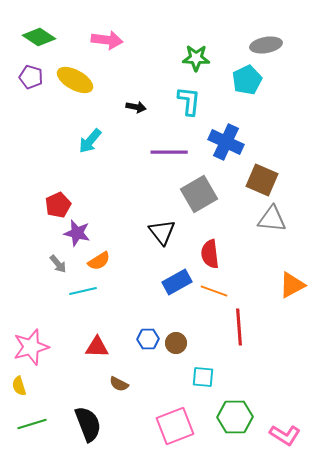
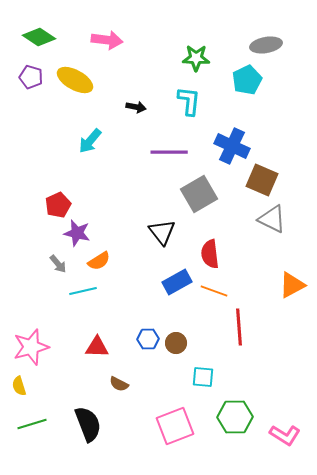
blue cross: moved 6 px right, 4 px down
gray triangle: rotated 20 degrees clockwise
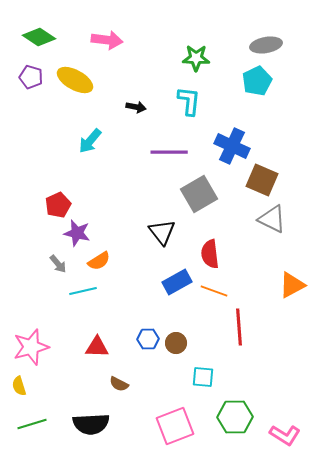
cyan pentagon: moved 10 px right, 1 px down
black semicircle: moved 3 px right; rotated 108 degrees clockwise
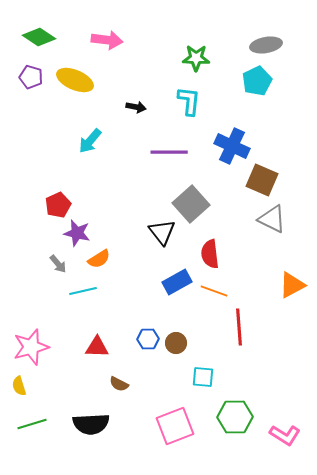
yellow ellipse: rotated 6 degrees counterclockwise
gray square: moved 8 px left, 10 px down; rotated 12 degrees counterclockwise
orange semicircle: moved 2 px up
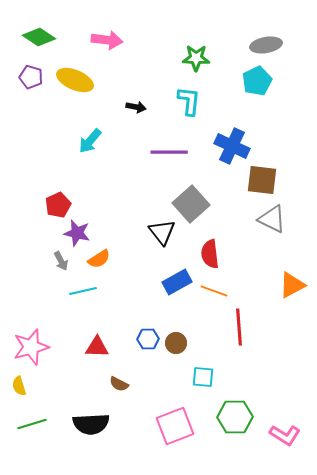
brown square: rotated 16 degrees counterclockwise
gray arrow: moved 3 px right, 3 px up; rotated 12 degrees clockwise
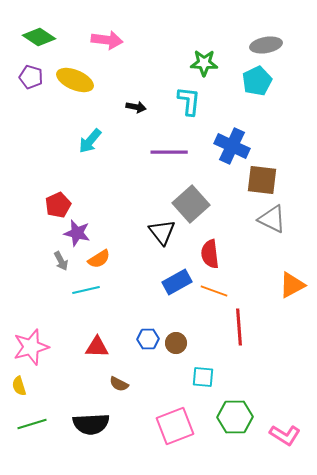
green star: moved 8 px right, 5 px down
cyan line: moved 3 px right, 1 px up
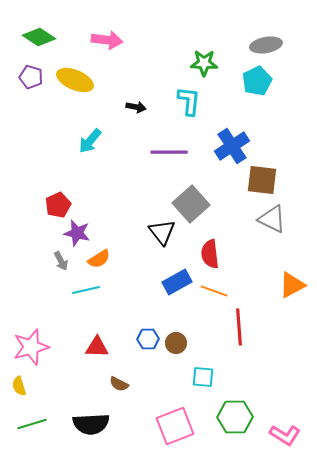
blue cross: rotated 32 degrees clockwise
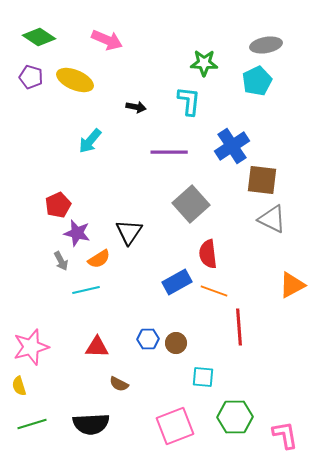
pink arrow: rotated 16 degrees clockwise
black triangle: moved 33 px left; rotated 12 degrees clockwise
red semicircle: moved 2 px left
pink L-shape: rotated 132 degrees counterclockwise
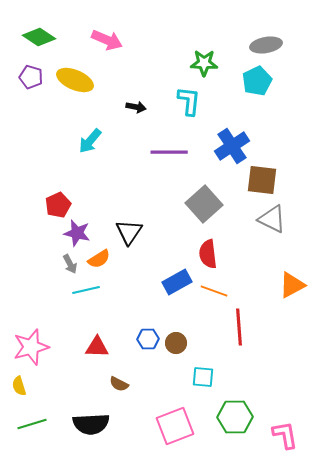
gray square: moved 13 px right
gray arrow: moved 9 px right, 3 px down
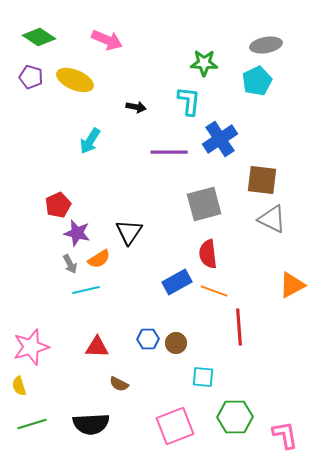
cyan arrow: rotated 8 degrees counterclockwise
blue cross: moved 12 px left, 7 px up
gray square: rotated 27 degrees clockwise
